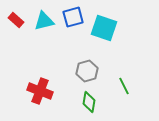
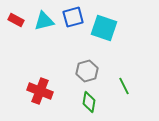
red rectangle: rotated 14 degrees counterclockwise
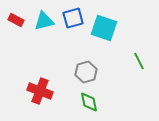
blue square: moved 1 px down
gray hexagon: moved 1 px left, 1 px down
green line: moved 15 px right, 25 px up
green diamond: rotated 20 degrees counterclockwise
